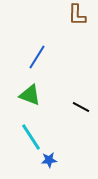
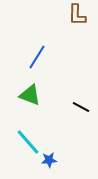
cyan line: moved 3 px left, 5 px down; rotated 8 degrees counterclockwise
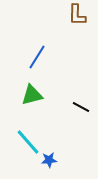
green triangle: moved 2 px right; rotated 35 degrees counterclockwise
